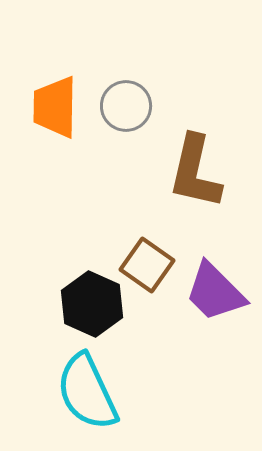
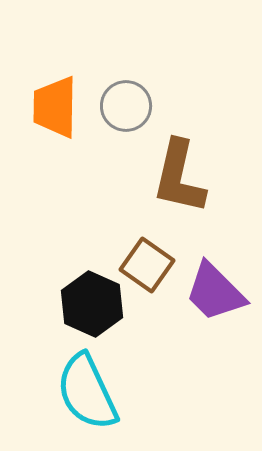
brown L-shape: moved 16 px left, 5 px down
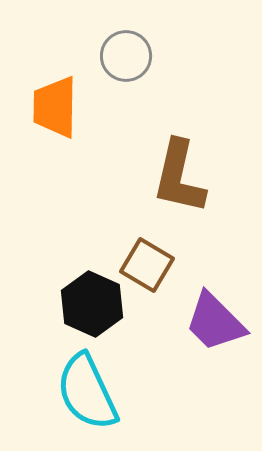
gray circle: moved 50 px up
brown square: rotated 4 degrees counterclockwise
purple trapezoid: moved 30 px down
